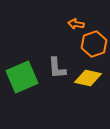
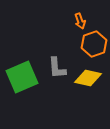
orange arrow: moved 4 px right, 3 px up; rotated 119 degrees counterclockwise
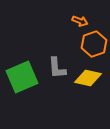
orange arrow: rotated 49 degrees counterclockwise
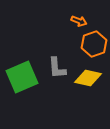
orange arrow: moved 1 px left
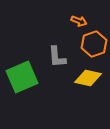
gray L-shape: moved 11 px up
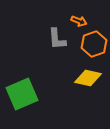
gray L-shape: moved 18 px up
green square: moved 17 px down
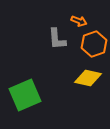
green square: moved 3 px right, 1 px down
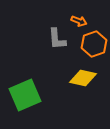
yellow diamond: moved 5 px left
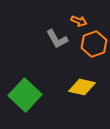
gray L-shape: rotated 25 degrees counterclockwise
yellow diamond: moved 1 px left, 9 px down
green square: rotated 24 degrees counterclockwise
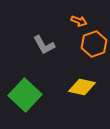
gray L-shape: moved 13 px left, 6 px down
